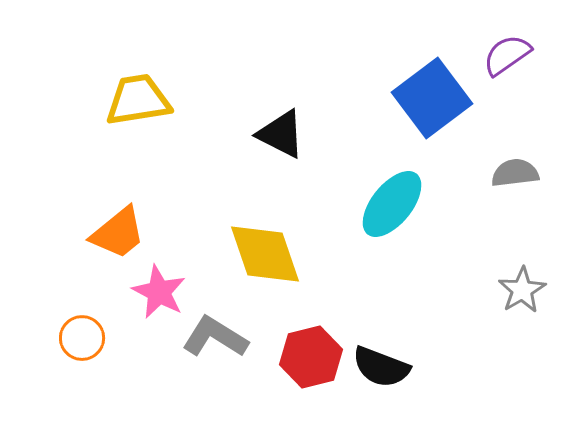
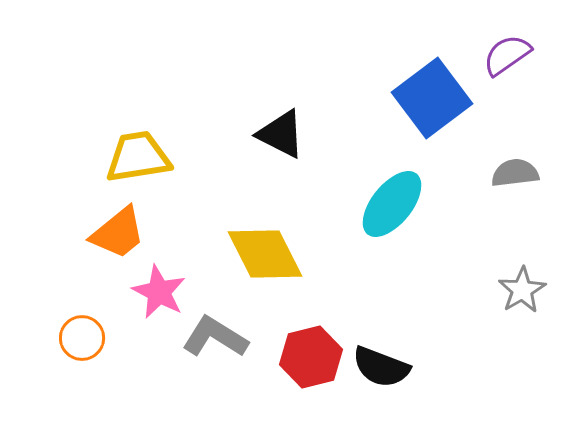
yellow trapezoid: moved 57 px down
yellow diamond: rotated 8 degrees counterclockwise
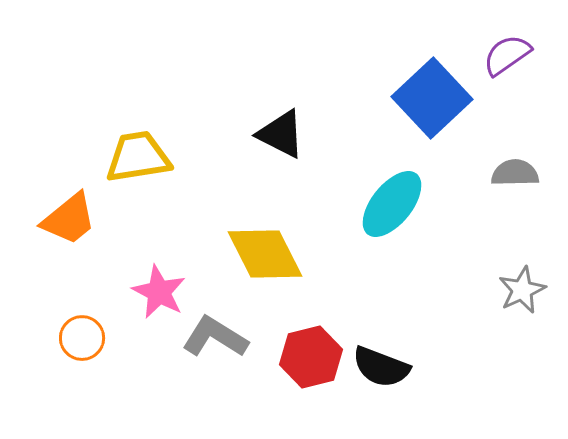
blue square: rotated 6 degrees counterclockwise
gray semicircle: rotated 6 degrees clockwise
orange trapezoid: moved 49 px left, 14 px up
gray star: rotated 6 degrees clockwise
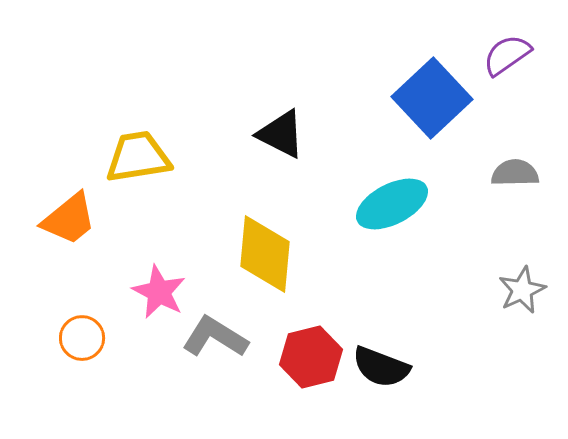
cyan ellipse: rotated 24 degrees clockwise
yellow diamond: rotated 32 degrees clockwise
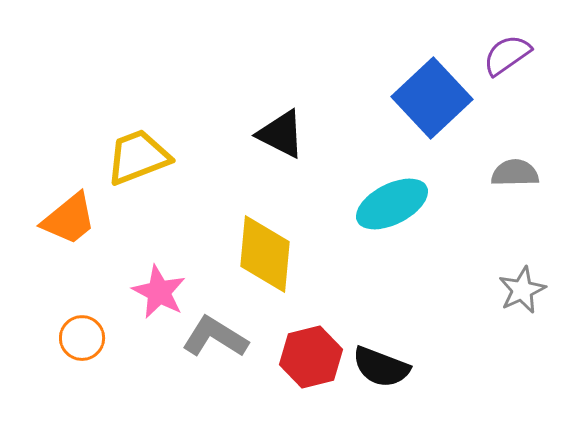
yellow trapezoid: rotated 12 degrees counterclockwise
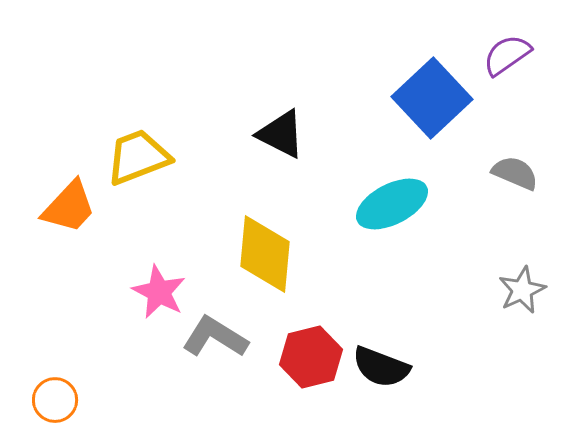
gray semicircle: rotated 24 degrees clockwise
orange trapezoid: moved 12 px up; rotated 8 degrees counterclockwise
orange circle: moved 27 px left, 62 px down
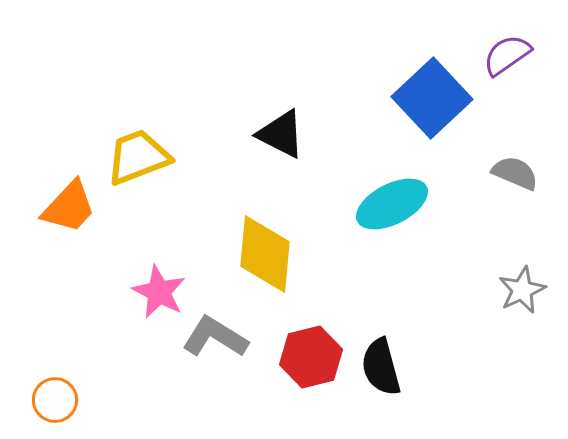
black semicircle: rotated 54 degrees clockwise
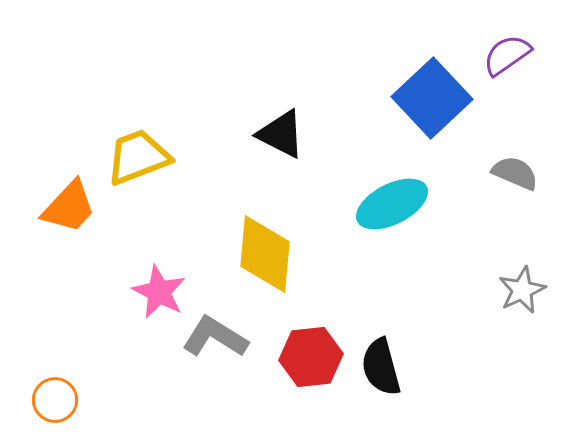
red hexagon: rotated 8 degrees clockwise
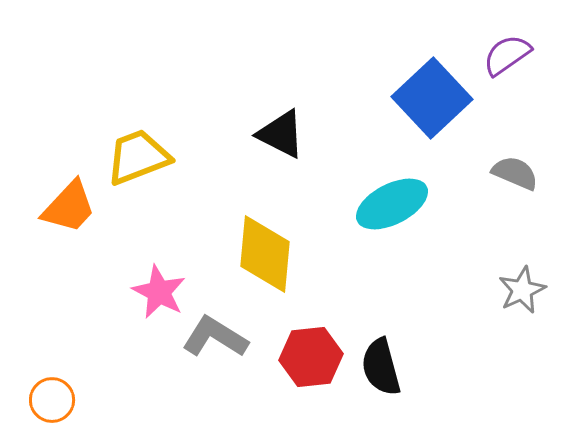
orange circle: moved 3 px left
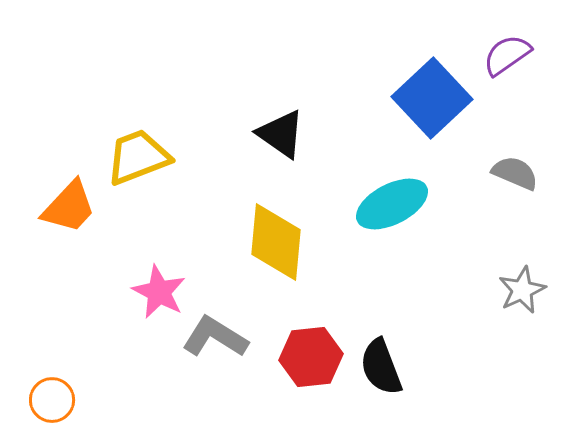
black triangle: rotated 8 degrees clockwise
yellow diamond: moved 11 px right, 12 px up
black semicircle: rotated 6 degrees counterclockwise
